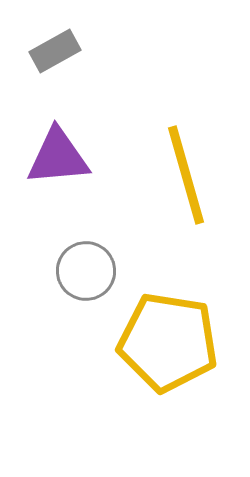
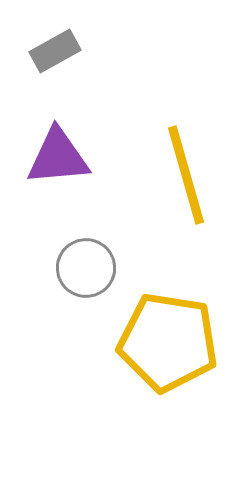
gray circle: moved 3 px up
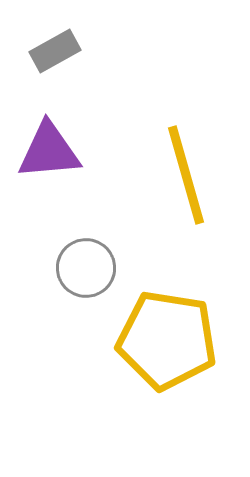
purple triangle: moved 9 px left, 6 px up
yellow pentagon: moved 1 px left, 2 px up
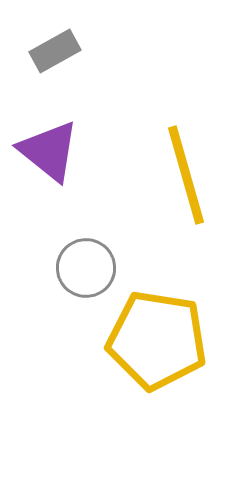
purple triangle: rotated 44 degrees clockwise
yellow pentagon: moved 10 px left
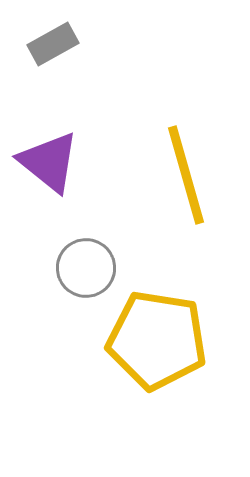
gray rectangle: moved 2 px left, 7 px up
purple triangle: moved 11 px down
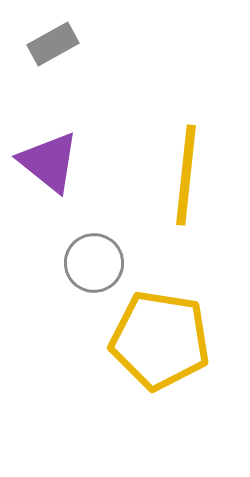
yellow line: rotated 22 degrees clockwise
gray circle: moved 8 px right, 5 px up
yellow pentagon: moved 3 px right
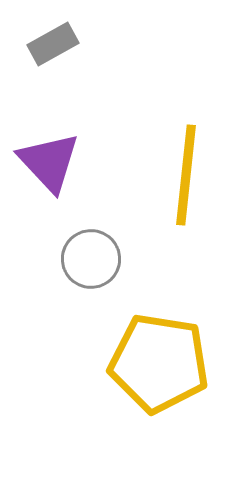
purple triangle: rotated 8 degrees clockwise
gray circle: moved 3 px left, 4 px up
yellow pentagon: moved 1 px left, 23 px down
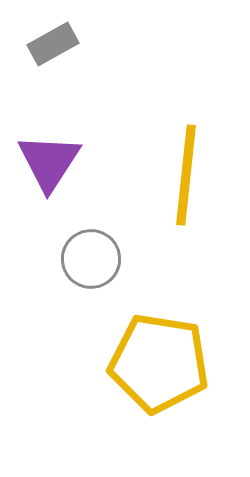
purple triangle: rotated 16 degrees clockwise
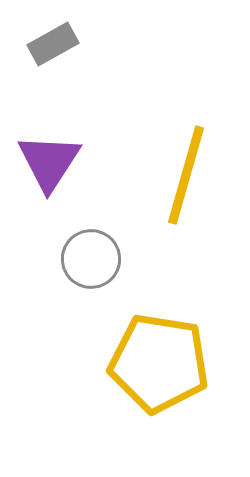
yellow line: rotated 10 degrees clockwise
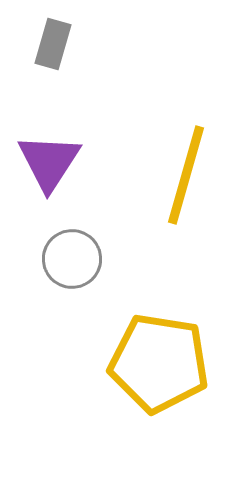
gray rectangle: rotated 45 degrees counterclockwise
gray circle: moved 19 px left
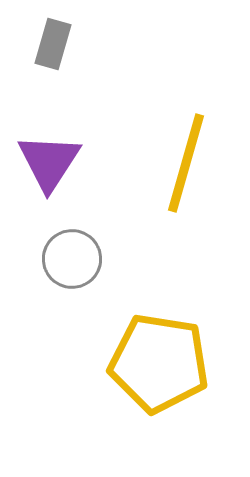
yellow line: moved 12 px up
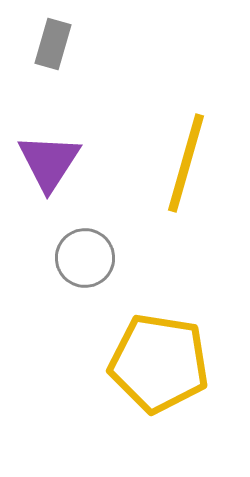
gray circle: moved 13 px right, 1 px up
